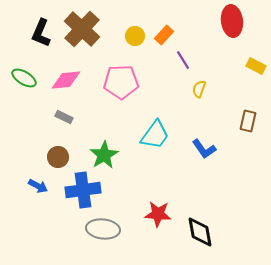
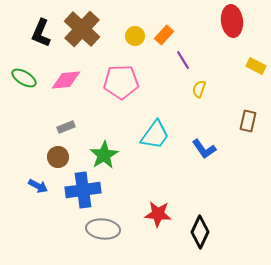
gray rectangle: moved 2 px right, 10 px down; rotated 48 degrees counterclockwise
black diamond: rotated 36 degrees clockwise
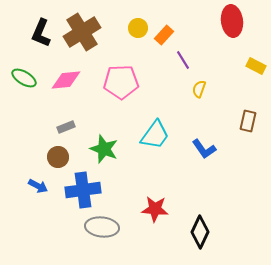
brown cross: moved 3 px down; rotated 15 degrees clockwise
yellow circle: moved 3 px right, 8 px up
green star: moved 6 px up; rotated 20 degrees counterclockwise
red star: moved 3 px left, 5 px up
gray ellipse: moved 1 px left, 2 px up
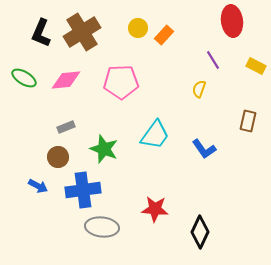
purple line: moved 30 px right
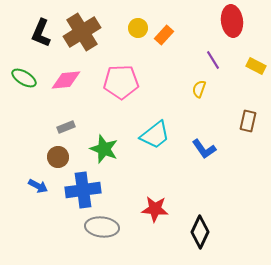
cyan trapezoid: rotated 16 degrees clockwise
